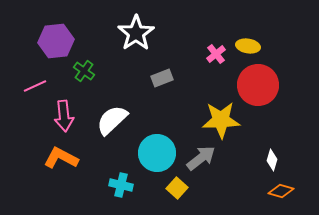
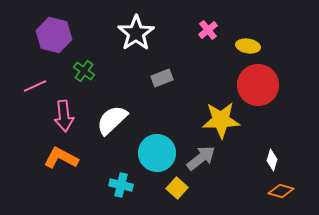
purple hexagon: moved 2 px left, 6 px up; rotated 20 degrees clockwise
pink cross: moved 8 px left, 24 px up
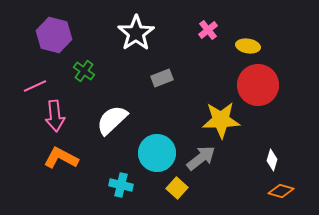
pink arrow: moved 9 px left
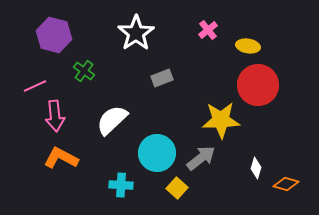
white diamond: moved 16 px left, 8 px down
cyan cross: rotated 10 degrees counterclockwise
orange diamond: moved 5 px right, 7 px up
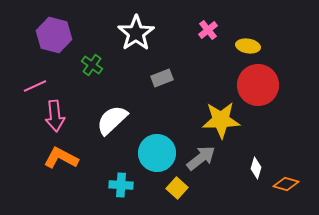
green cross: moved 8 px right, 6 px up
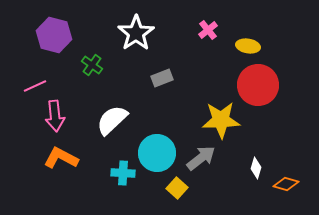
cyan cross: moved 2 px right, 12 px up
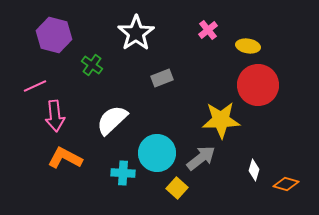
orange L-shape: moved 4 px right
white diamond: moved 2 px left, 2 px down
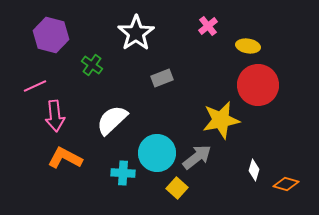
pink cross: moved 4 px up
purple hexagon: moved 3 px left
yellow star: rotated 9 degrees counterclockwise
gray arrow: moved 4 px left, 1 px up
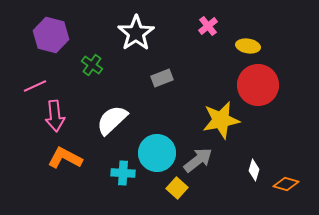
gray arrow: moved 1 px right, 3 px down
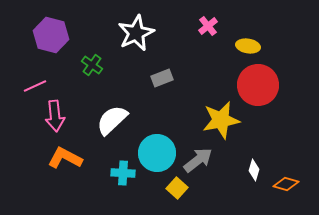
white star: rotated 9 degrees clockwise
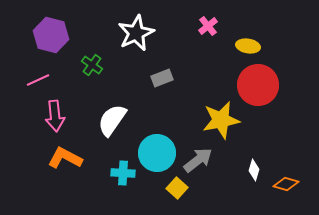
pink line: moved 3 px right, 6 px up
white semicircle: rotated 12 degrees counterclockwise
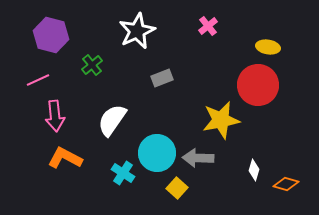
white star: moved 1 px right, 2 px up
yellow ellipse: moved 20 px right, 1 px down
green cross: rotated 15 degrees clockwise
gray arrow: moved 2 px up; rotated 140 degrees counterclockwise
cyan cross: rotated 30 degrees clockwise
